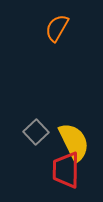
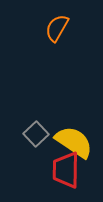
gray square: moved 2 px down
yellow semicircle: rotated 30 degrees counterclockwise
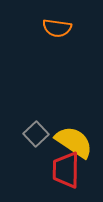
orange semicircle: rotated 112 degrees counterclockwise
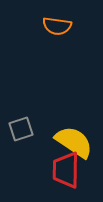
orange semicircle: moved 2 px up
gray square: moved 15 px left, 5 px up; rotated 25 degrees clockwise
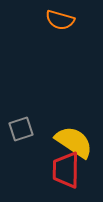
orange semicircle: moved 3 px right, 6 px up; rotated 8 degrees clockwise
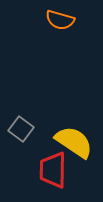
gray square: rotated 35 degrees counterclockwise
red trapezoid: moved 13 px left
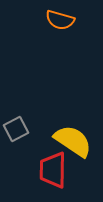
gray square: moved 5 px left; rotated 25 degrees clockwise
yellow semicircle: moved 1 px left, 1 px up
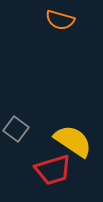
gray square: rotated 25 degrees counterclockwise
red trapezoid: rotated 108 degrees counterclockwise
